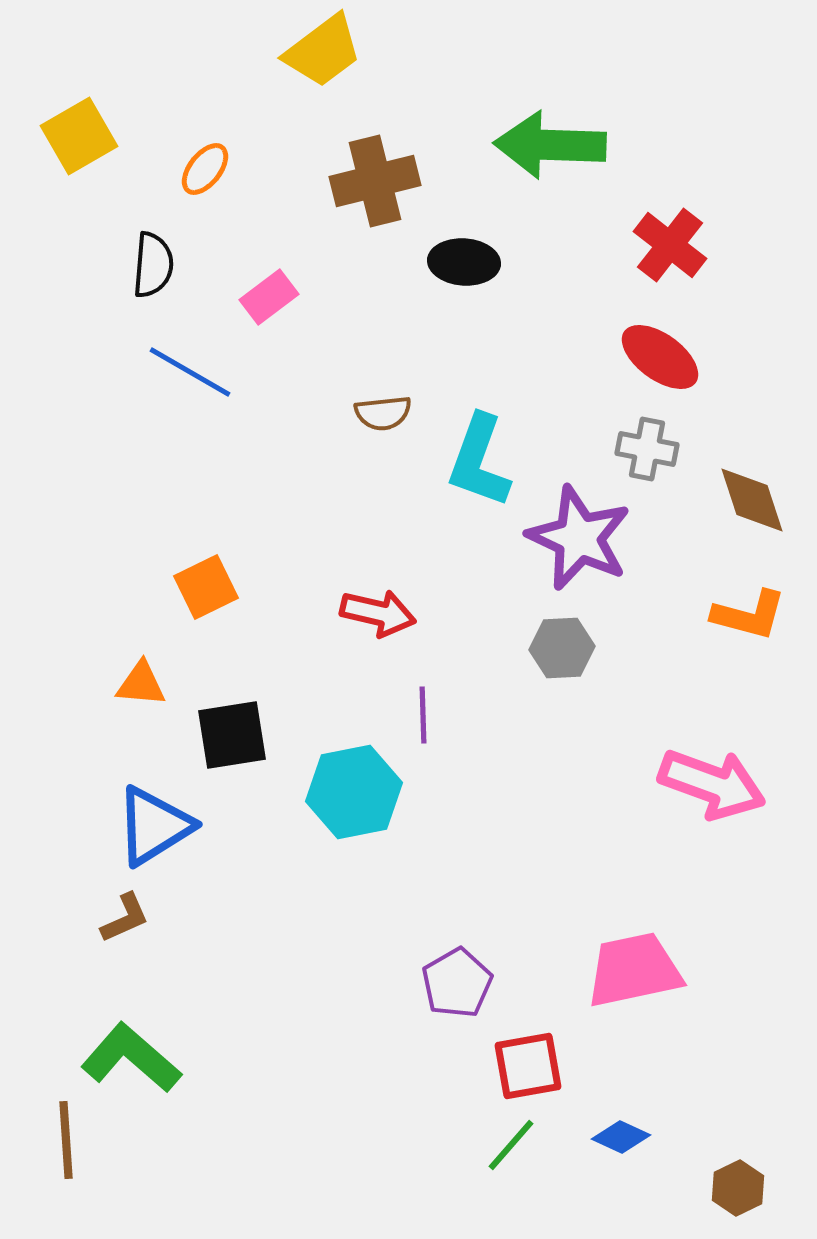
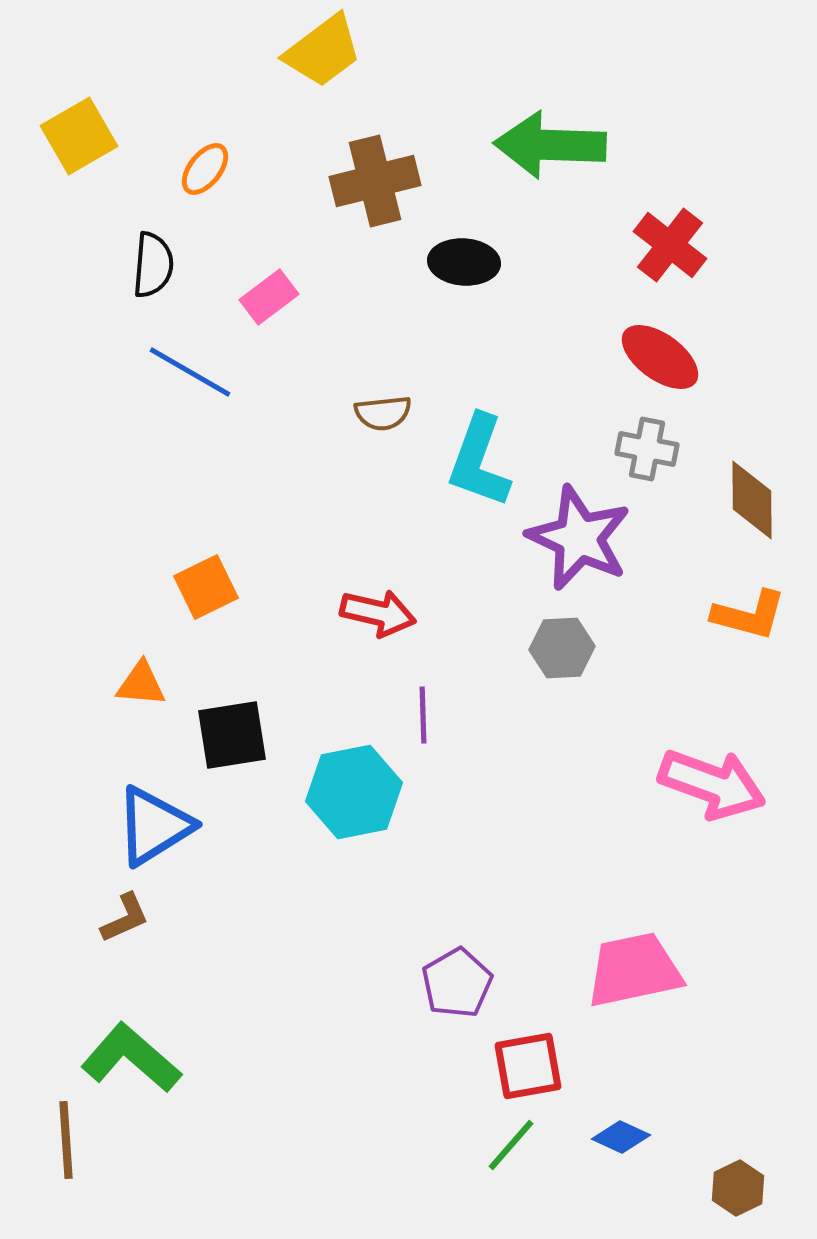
brown diamond: rotated 18 degrees clockwise
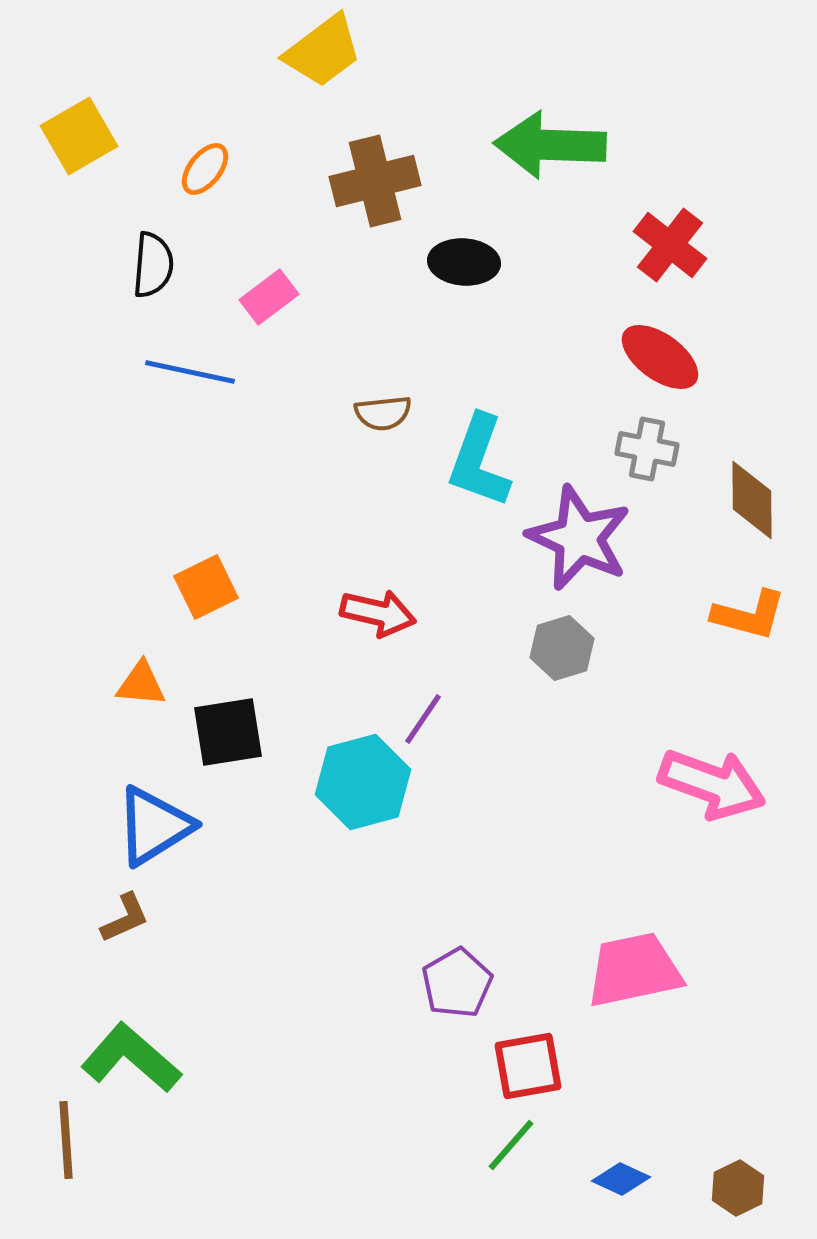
blue line: rotated 18 degrees counterclockwise
gray hexagon: rotated 14 degrees counterclockwise
purple line: moved 4 px down; rotated 36 degrees clockwise
black square: moved 4 px left, 3 px up
cyan hexagon: moved 9 px right, 10 px up; rotated 4 degrees counterclockwise
blue diamond: moved 42 px down
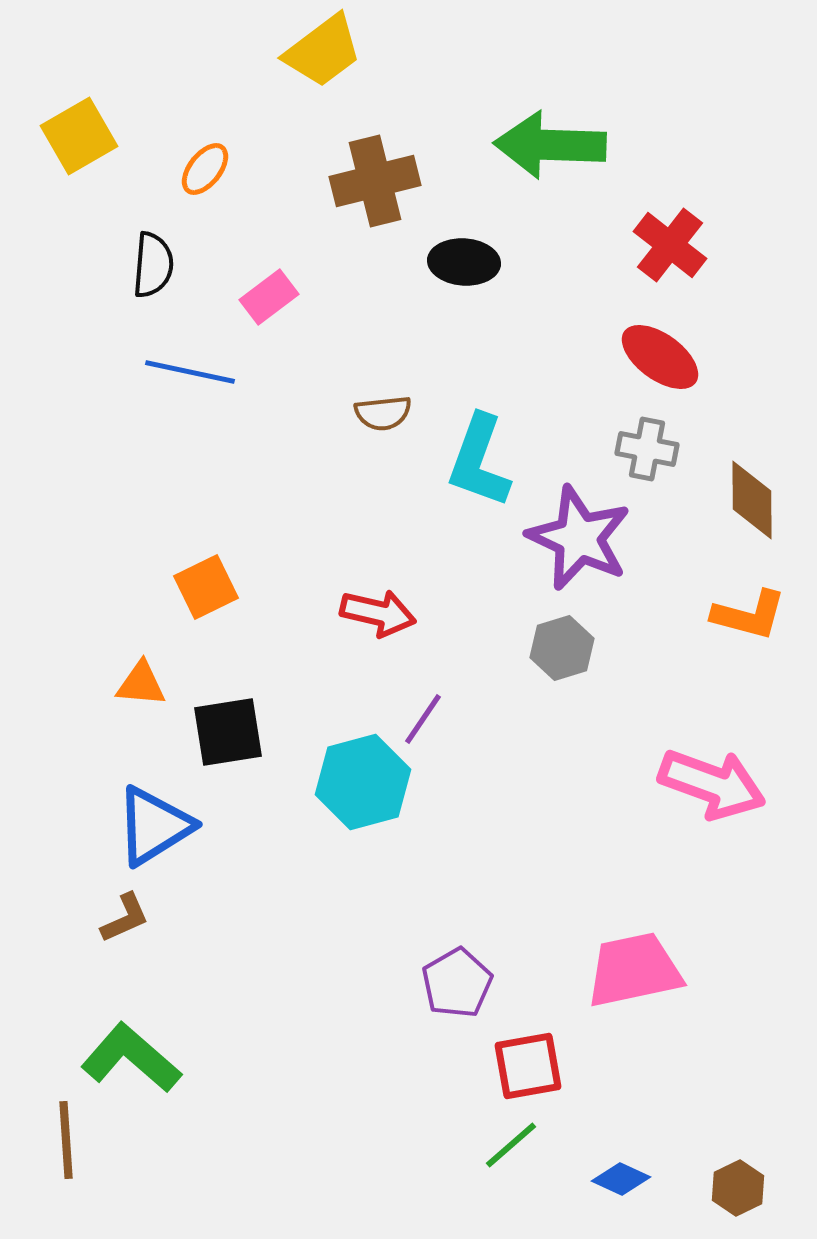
green line: rotated 8 degrees clockwise
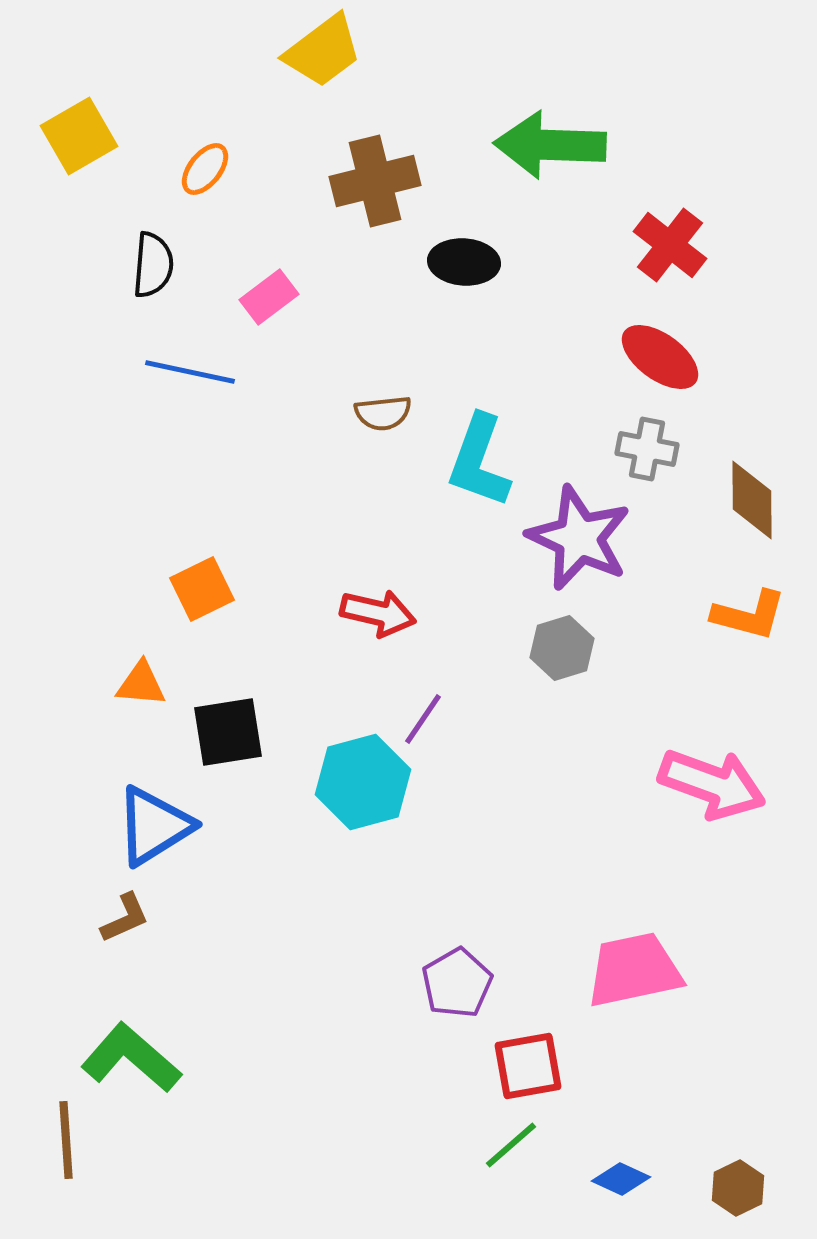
orange square: moved 4 px left, 2 px down
